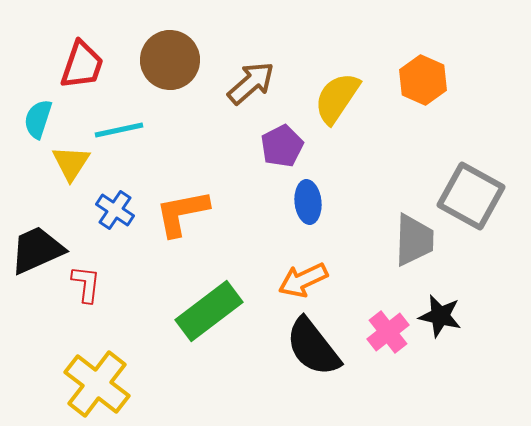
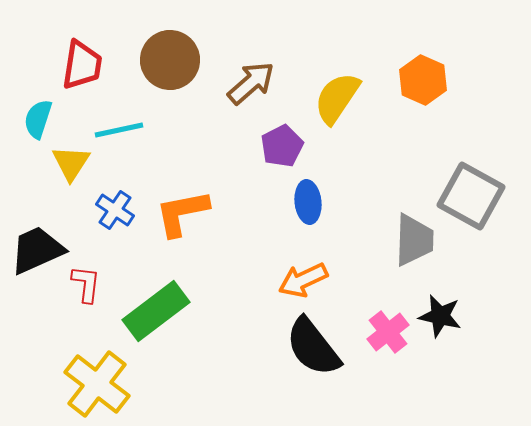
red trapezoid: rotated 10 degrees counterclockwise
green rectangle: moved 53 px left
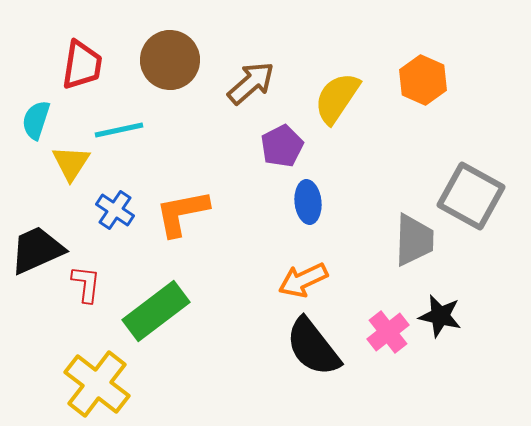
cyan semicircle: moved 2 px left, 1 px down
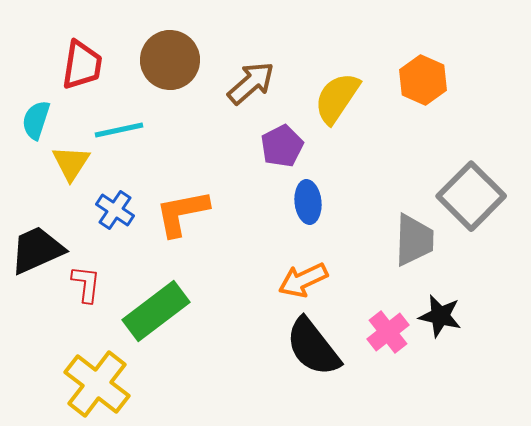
gray square: rotated 16 degrees clockwise
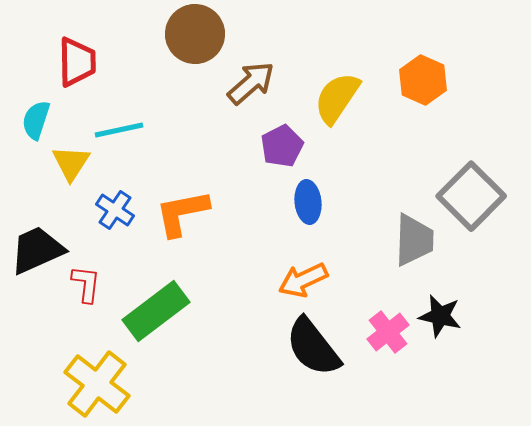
brown circle: moved 25 px right, 26 px up
red trapezoid: moved 5 px left, 3 px up; rotated 10 degrees counterclockwise
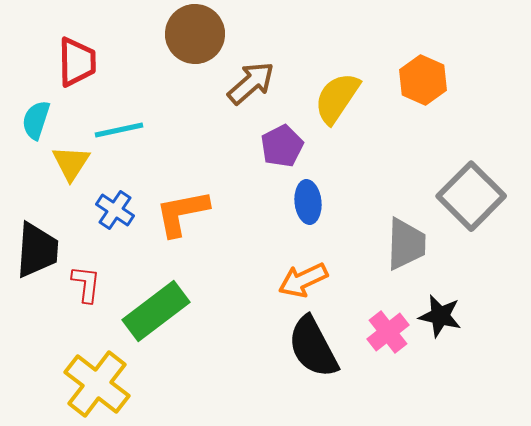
gray trapezoid: moved 8 px left, 4 px down
black trapezoid: rotated 118 degrees clockwise
black semicircle: rotated 10 degrees clockwise
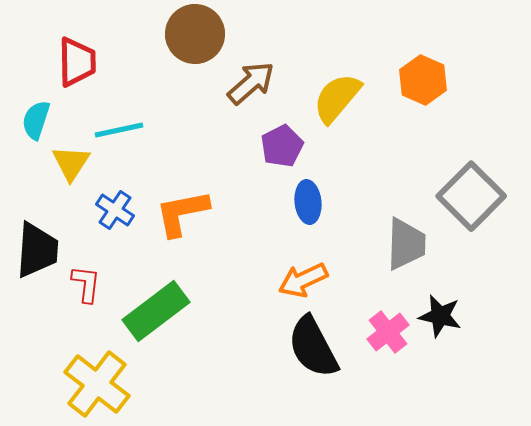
yellow semicircle: rotated 6 degrees clockwise
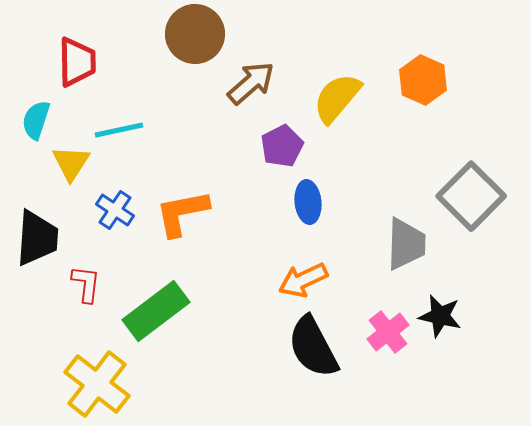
black trapezoid: moved 12 px up
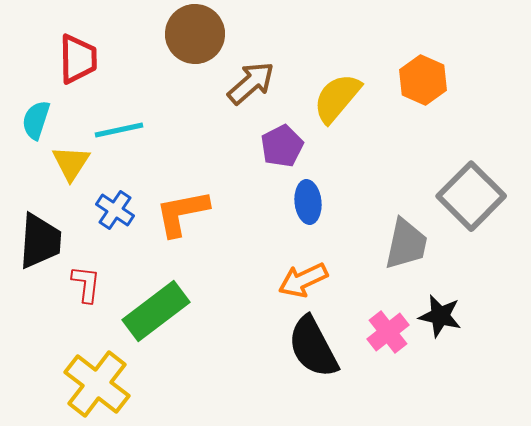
red trapezoid: moved 1 px right, 3 px up
black trapezoid: moved 3 px right, 3 px down
gray trapezoid: rotated 10 degrees clockwise
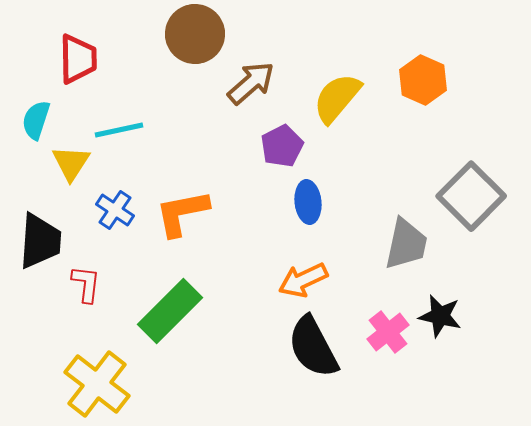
green rectangle: moved 14 px right; rotated 8 degrees counterclockwise
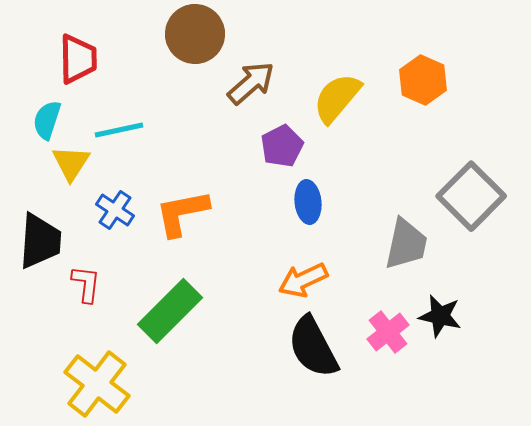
cyan semicircle: moved 11 px right
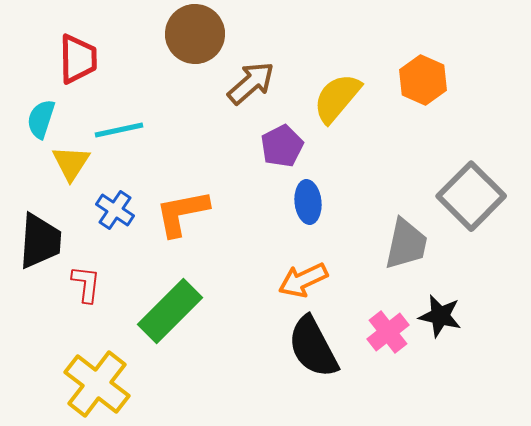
cyan semicircle: moved 6 px left, 1 px up
